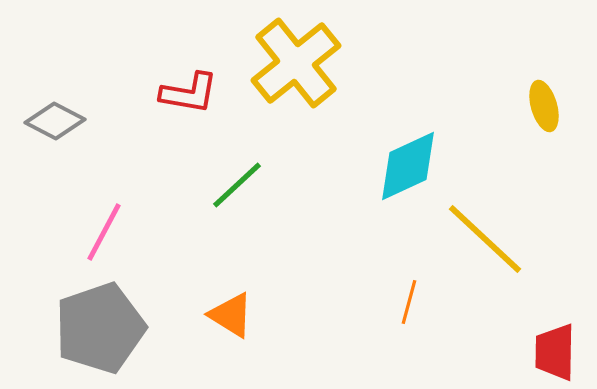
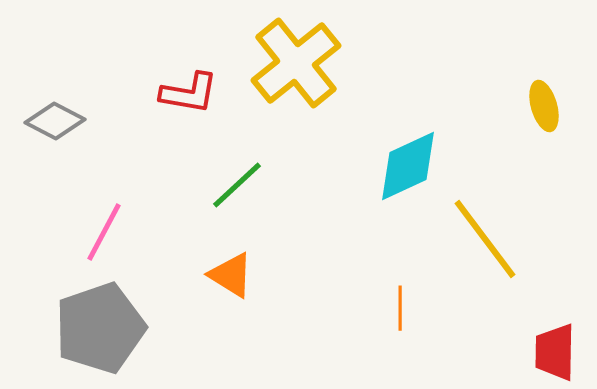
yellow line: rotated 10 degrees clockwise
orange line: moved 9 px left, 6 px down; rotated 15 degrees counterclockwise
orange triangle: moved 40 px up
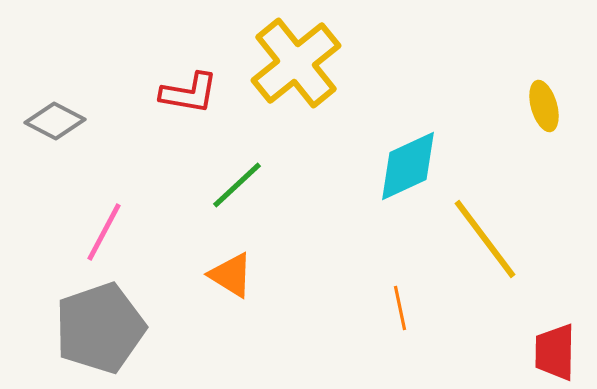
orange line: rotated 12 degrees counterclockwise
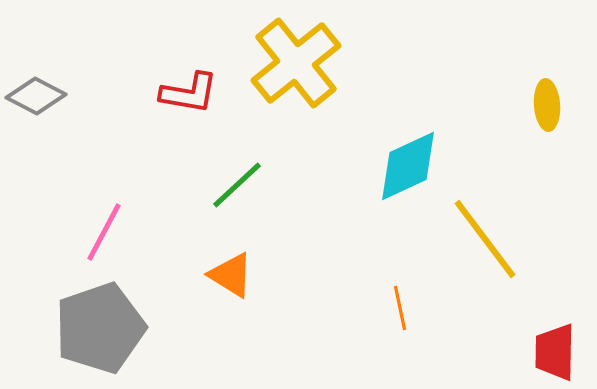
yellow ellipse: moved 3 px right, 1 px up; rotated 12 degrees clockwise
gray diamond: moved 19 px left, 25 px up
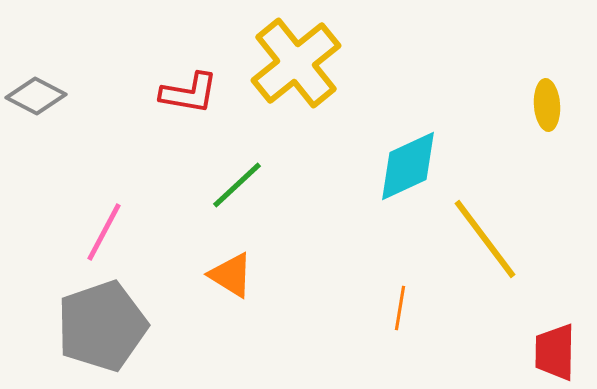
orange line: rotated 21 degrees clockwise
gray pentagon: moved 2 px right, 2 px up
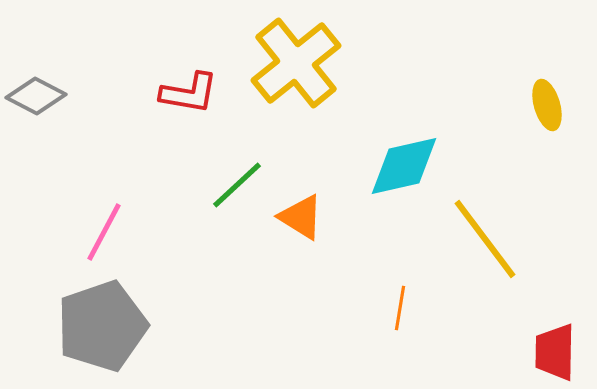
yellow ellipse: rotated 12 degrees counterclockwise
cyan diamond: moved 4 px left; rotated 12 degrees clockwise
orange triangle: moved 70 px right, 58 px up
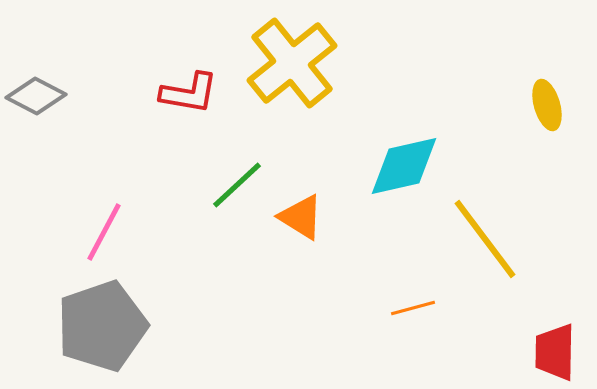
yellow cross: moved 4 px left
orange line: moved 13 px right; rotated 66 degrees clockwise
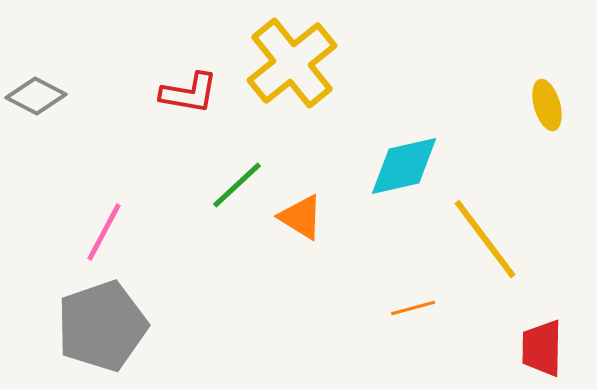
red trapezoid: moved 13 px left, 4 px up
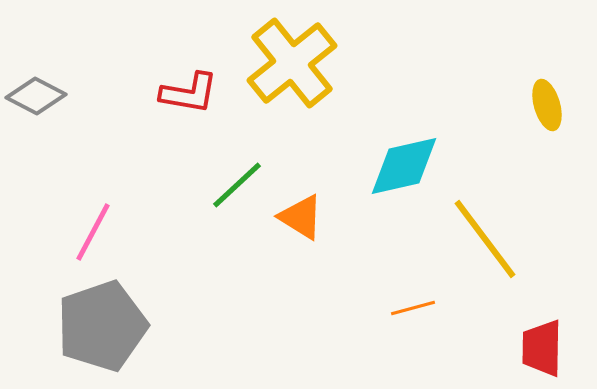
pink line: moved 11 px left
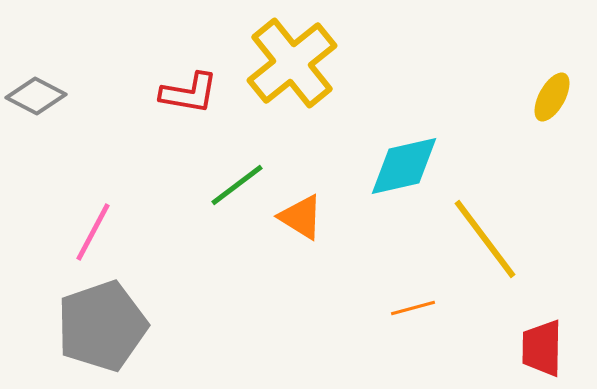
yellow ellipse: moved 5 px right, 8 px up; rotated 45 degrees clockwise
green line: rotated 6 degrees clockwise
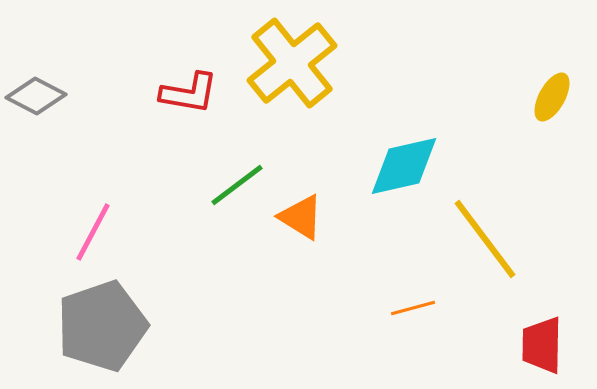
red trapezoid: moved 3 px up
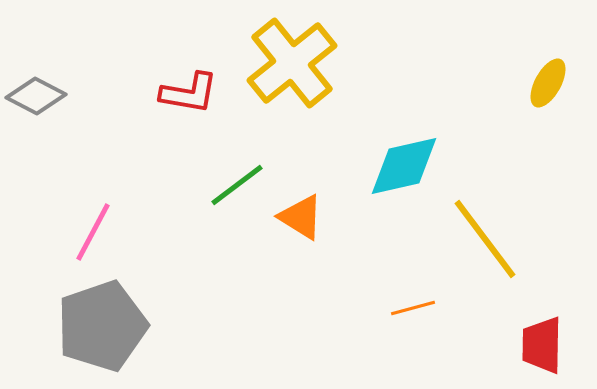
yellow ellipse: moved 4 px left, 14 px up
